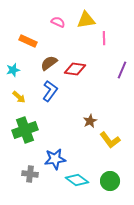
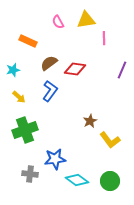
pink semicircle: rotated 144 degrees counterclockwise
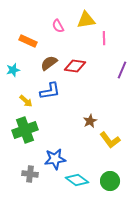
pink semicircle: moved 4 px down
red diamond: moved 3 px up
blue L-shape: rotated 45 degrees clockwise
yellow arrow: moved 7 px right, 4 px down
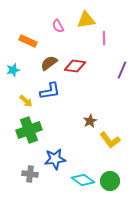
green cross: moved 4 px right
cyan diamond: moved 6 px right
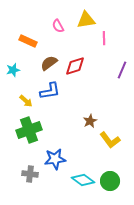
red diamond: rotated 25 degrees counterclockwise
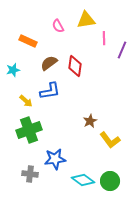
red diamond: rotated 65 degrees counterclockwise
purple line: moved 20 px up
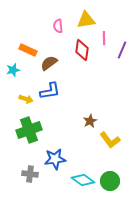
pink semicircle: rotated 24 degrees clockwise
orange rectangle: moved 9 px down
red diamond: moved 7 px right, 16 px up
yellow arrow: moved 2 px up; rotated 24 degrees counterclockwise
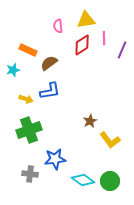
red diamond: moved 5 px up; rotated 50 degrees clockwise
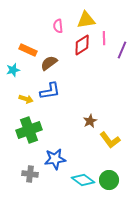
green circle: moved 1 px left, 1 px up
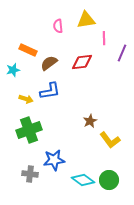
red diamond: moved 17 px down; rotated 25 degrees clockwise
purple line: moved 3 px down
blue star: moved 1 px left, 1 px down
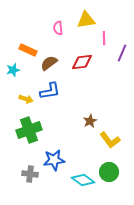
pink semicircle: moved 2 px down
green circle: moved 8 px up
